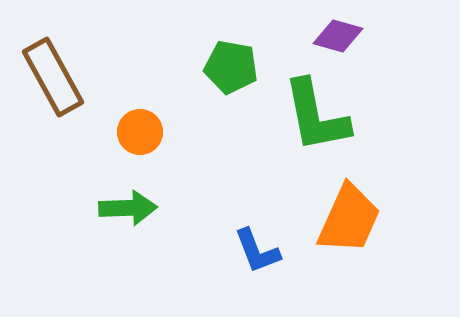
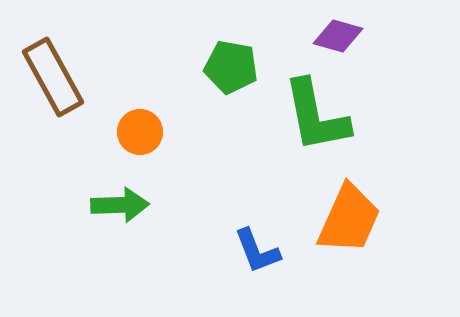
green arrow: moved 8 px left, 3 px up
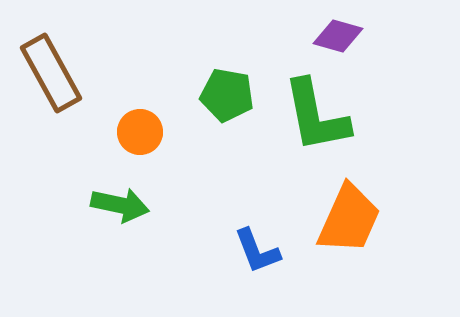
green pentagon: moved 4 px left, 28 px down
brown rectangle: moved 2 px left, 4 px up
green arrow: rotated 14 degrees clockwise
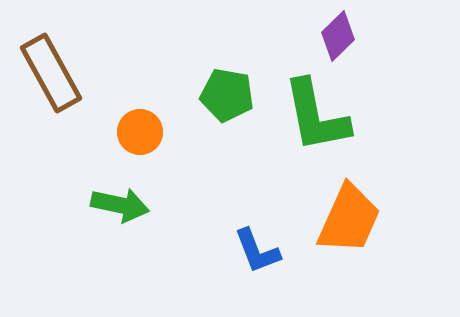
purple diamond: rotated 60 degrees counterclockwise
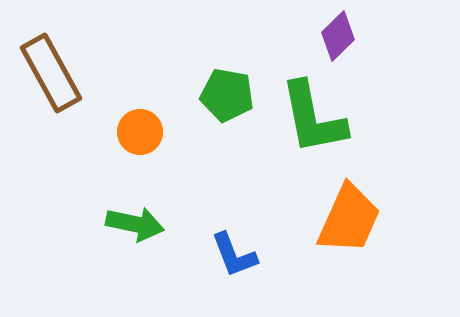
green L-shape: moved 3 px left, 2 px down
green arrow: moved 15 px right, 19 px down
blue L-shape: moved 23 px left, 4 px down
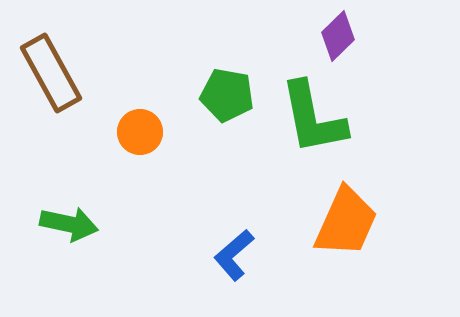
orange trapezoid: moved 3 px left, 3 px down
green arrow: moved 66 px left
blue L-shape: rotated 70 degrees clockwise
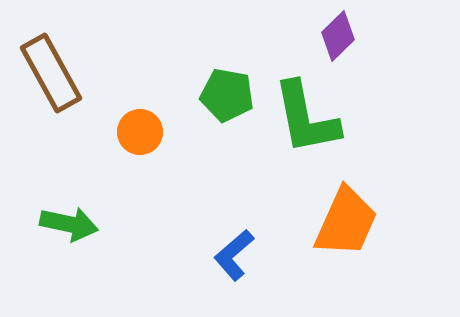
green L-shape: moved 7 px left
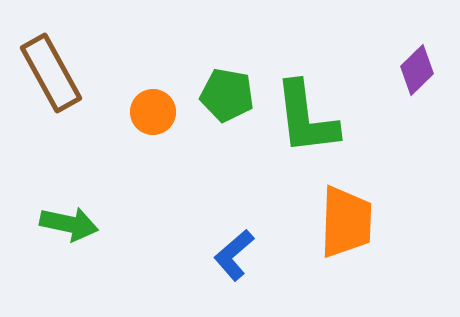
purple diamond: moved 79 px right, 34 px down
green L-shape: rotated 4 degrees clockwise
orange circle: moved 13 px right, 20 px up
orange trapezoid: rotated 22 degrees counterclockwise
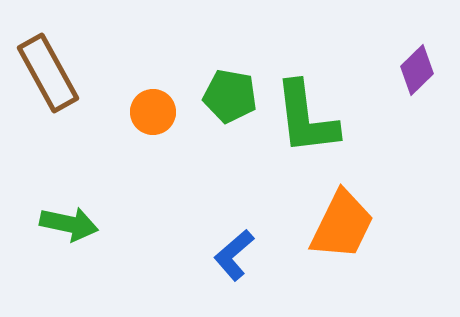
brown rectangle: moved 3 px left
green pentagon: moved 3 px right, 1 px down
orange trapezoid: moved 4 px left, 3 px down; rotated 24 degrees clockwise
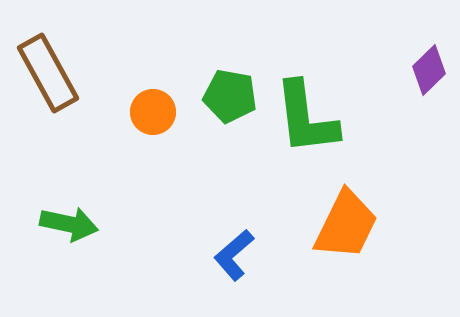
purple diamond: moved 12 px right
orange trapezoid: moved 4 px right
